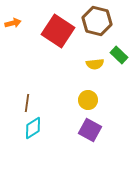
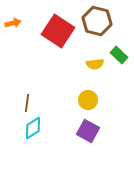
purple square: moved 2 px left, 1 px down
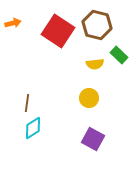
brown hexagon: moved 4 px down
yellow circle: moved 1 px right, 2 px up
purple square: moved 5 px right, 8 px down
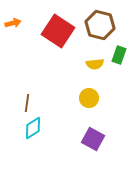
brown hexagon: moved 3 px right
green rectangle: rotated 66 degrees clockwise
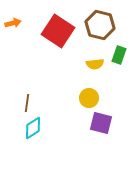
purple square: moved 8 px right, 16 px up; rotated 15 degrees counterclockwise
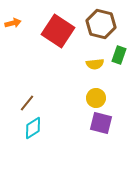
brown hexagon: moved 1 px right, 1 px up
yellow circle: moved 7 px right
brown line: rotated 30 degrees clockwise
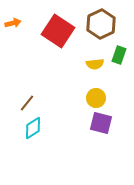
brown hexagon: rotated 20 degrees clockwise
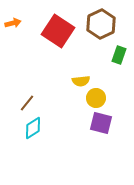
yellow semicircle: moved 14 px left, 17 px down
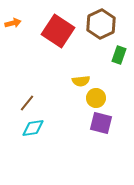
cyan diamond: rotated 25 degrees clockwise
